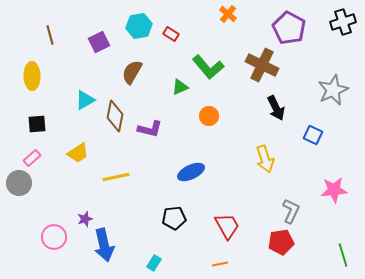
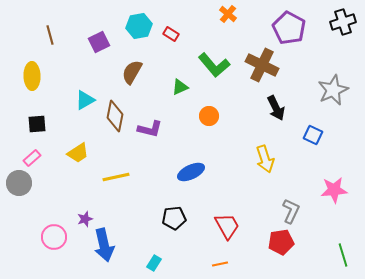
green L-shape: moved 6 px right, 2 px up
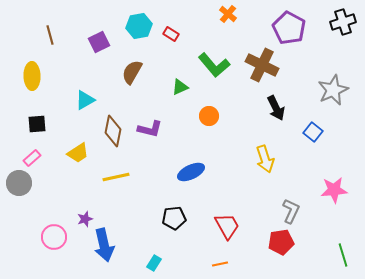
brown diamond: moved 2 px left, 15 px down
blue square: moved 3 px up; rotated 12 degrees clockwise
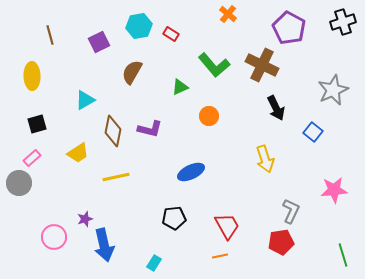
black square: rotated 12 degrees counterclockwise
orange line: moved 8 px up
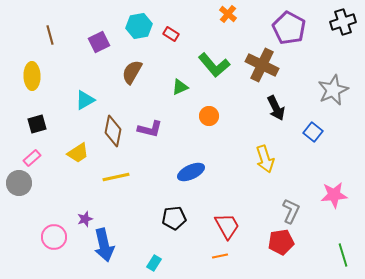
pink star: moved 5 px down
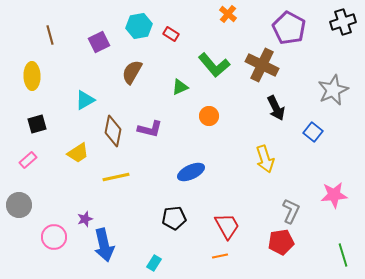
pink rectangle: moved 4 px left, 2 px down
gray circle: moved 22 px down
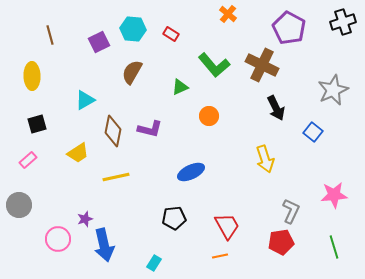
cyan hexagon: moved 6 px left, 3 px down; rotated 15 degrees clockwise
pink circle: moved 4 px right, 2 px down
green line: moved 9 px left, 8 px up
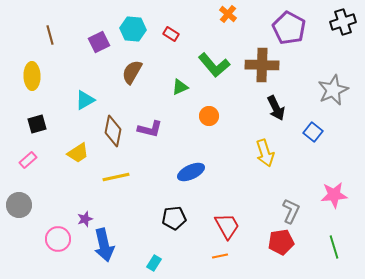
brown cross: rotated 24 degrees counterclockwise
yellow arrow: moved 6 px up
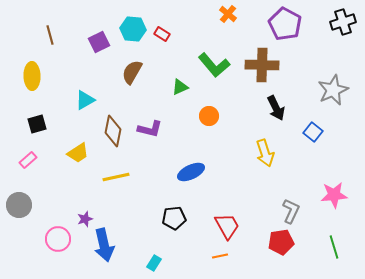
purple pentagon: moved 4 px left, 4 px up
red rectangle: moved 9 px left
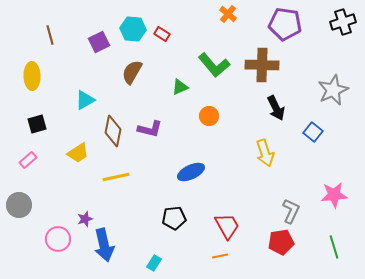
purple pentagon: rotated 20 degrees counterclockwise
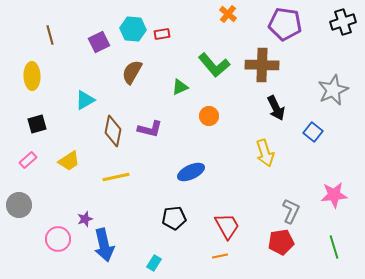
red rectangle: rotated 42 degrees counterclockwise
yellow trapezoid: moved 9 px left, 8 px down
